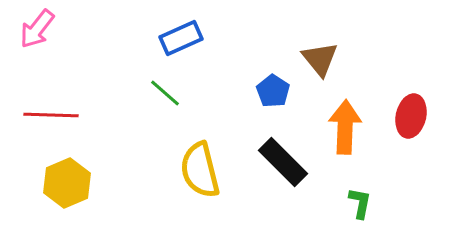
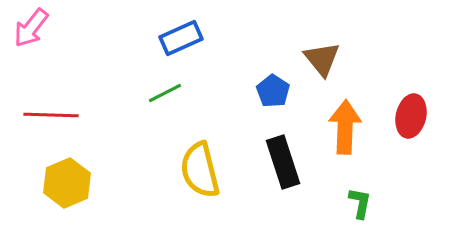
pink arrow: moved 6 px left, 1 px up
brown triangle: moved 2 px right
green line: rotated 68 degrees counterclockwise
black rectangle: rotated 27 degrees clockwise
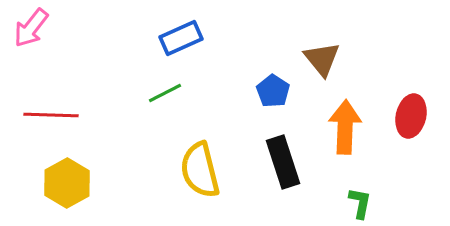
yellow hexagon: rotated 6 degrees counterclockwise
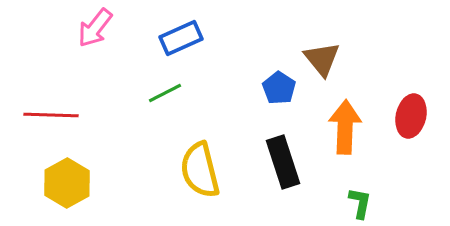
pink arrow: moved 64 px right
blue pentagon: moved 6 px right, 3 px up
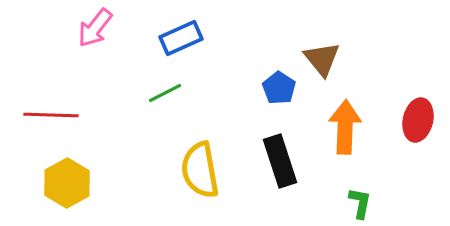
red ellipse: moved 7 px right, 4 px down
black rectangle: moved 3 px left, 1 px up
yellow semicircle: rotated 4 degrees clockwise
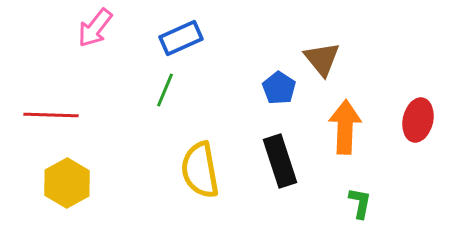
green line: moved 3 px up; rotated 40 degrees counterclockwise
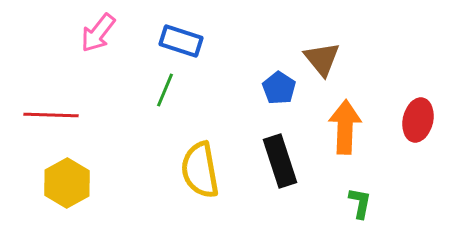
pink arrow: moved 3 px right, 5 px down
blue rectangle: moved 3 px down; rotated 42 degrees clockwise
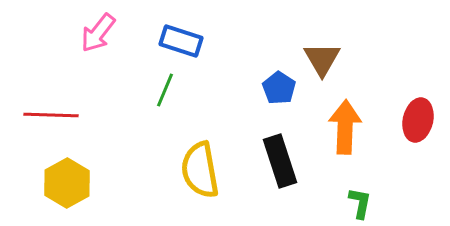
brown triangle: rotated 9 degrees clockwise
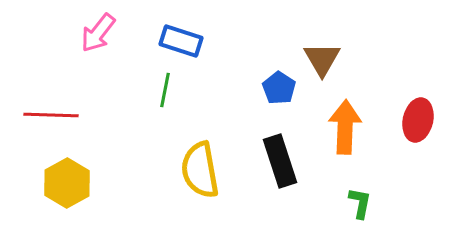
green line: rotated 12 degrees counterclockwise
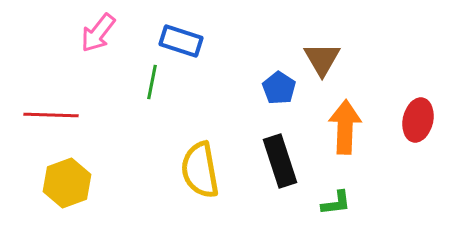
green line: moved 13 px left, 8 px up
yellow hexagon: rotated 9 degrees clockwise
green L-shape: moved 24 px left; rotated 72 degrees clockwise
